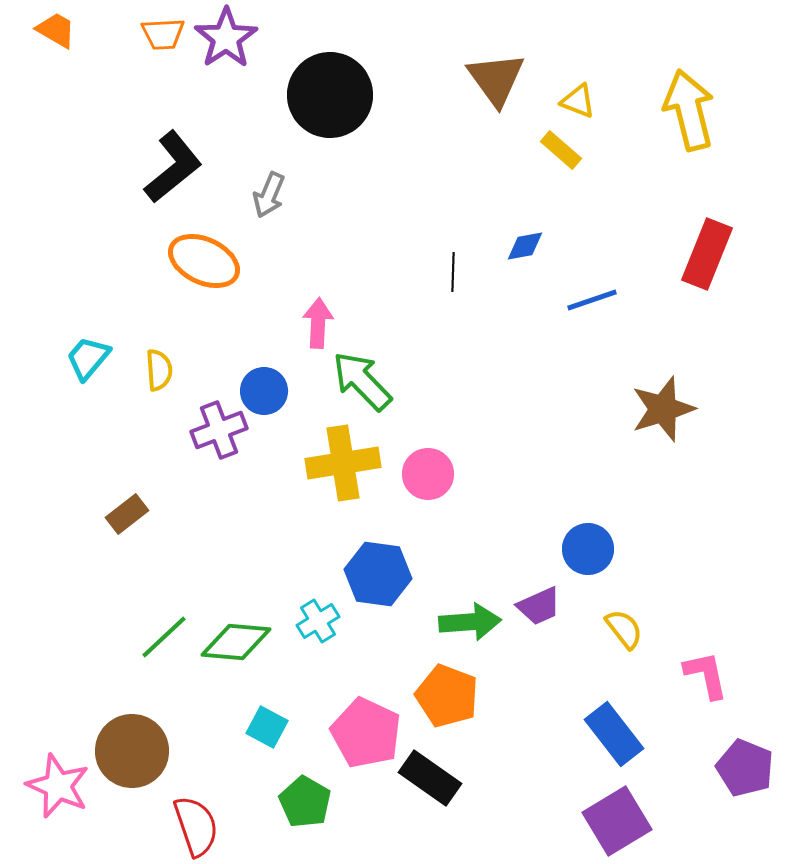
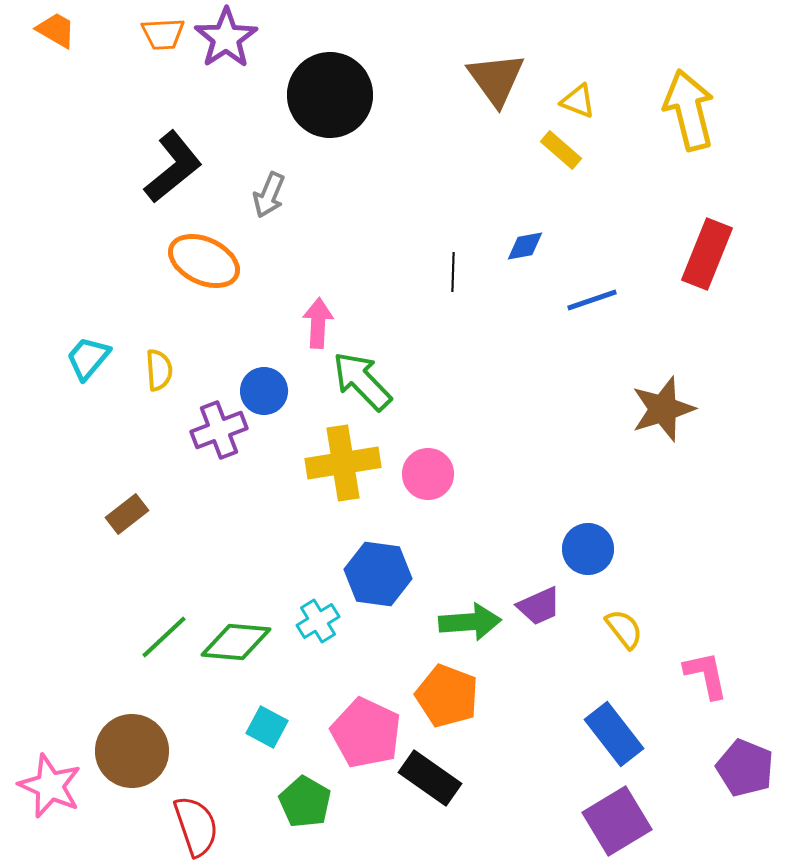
pink star at (58, 786): moved 8 px left
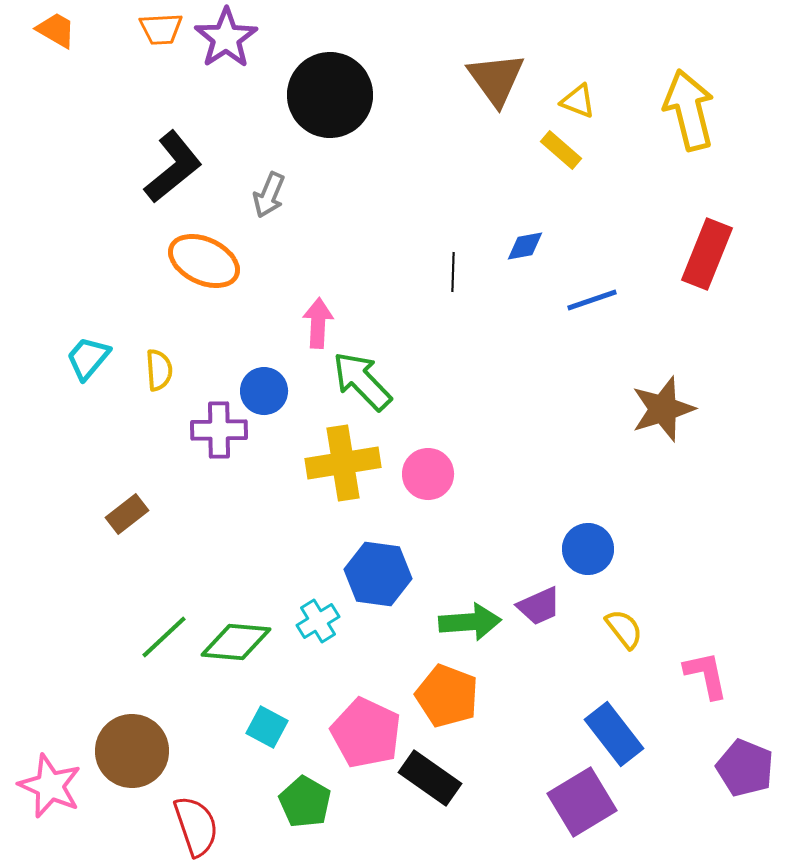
orange trapezoid at (163, 34): moved 2 px left, 5 px up
purple cross at (219, 430): rotated 20 degrees clockwise
purple square at (617, 821): moved 35 px left, 19 px up
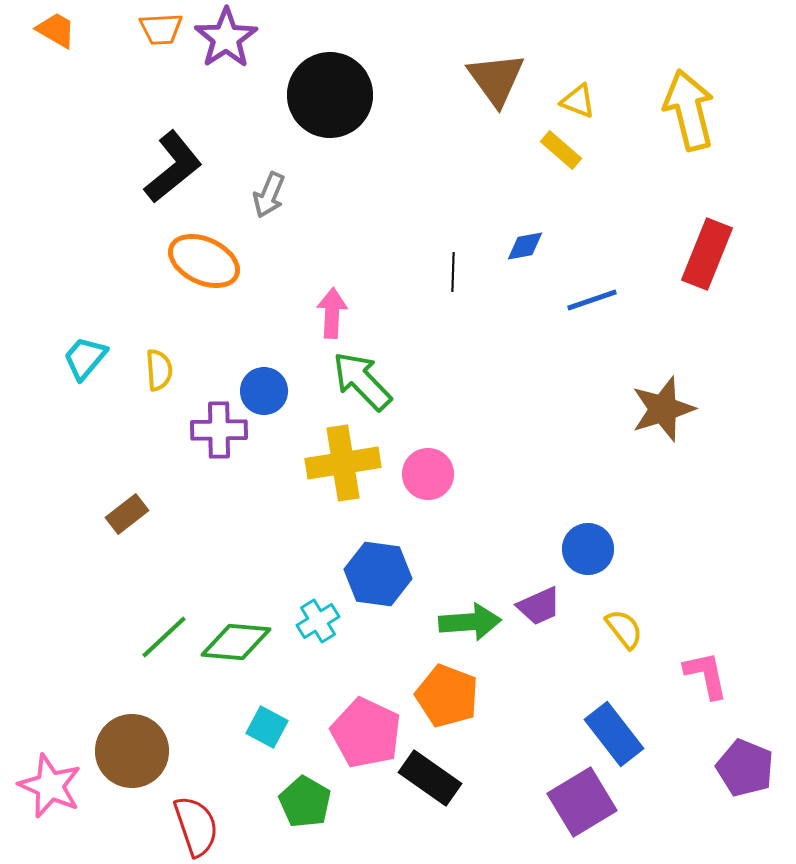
pink arrow at (318, 323): moved 14 px right, 10 px up
cyan trapezoid at (88, 358): moved 3 px left
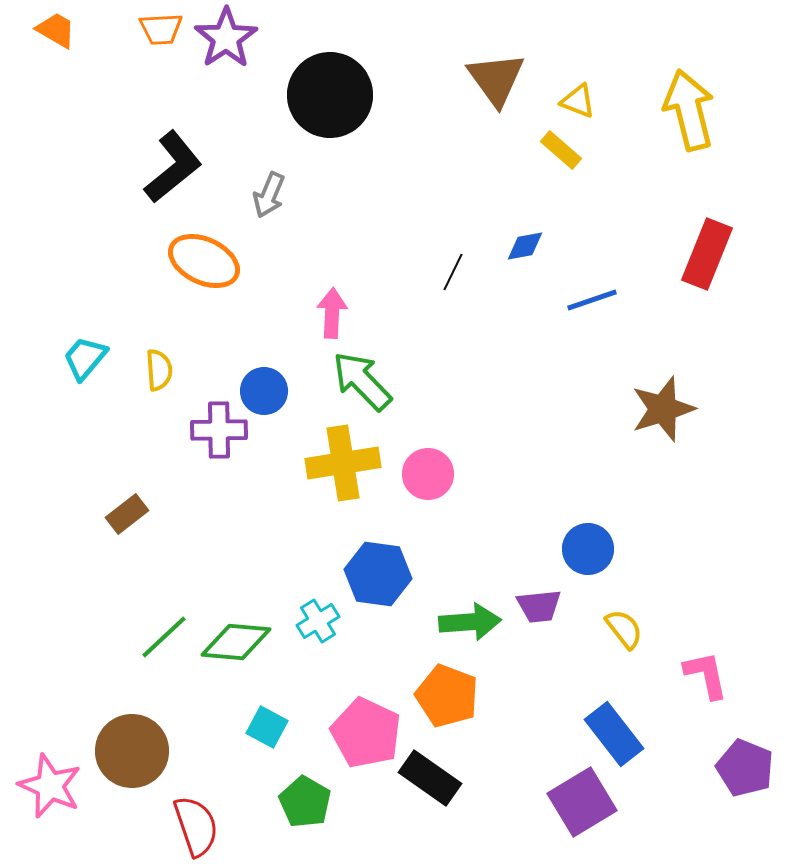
black line at (453, 272): rotated 24 degrees clockwise
purple trapezoid at (539, 606): rotated 18 degrees clockwise
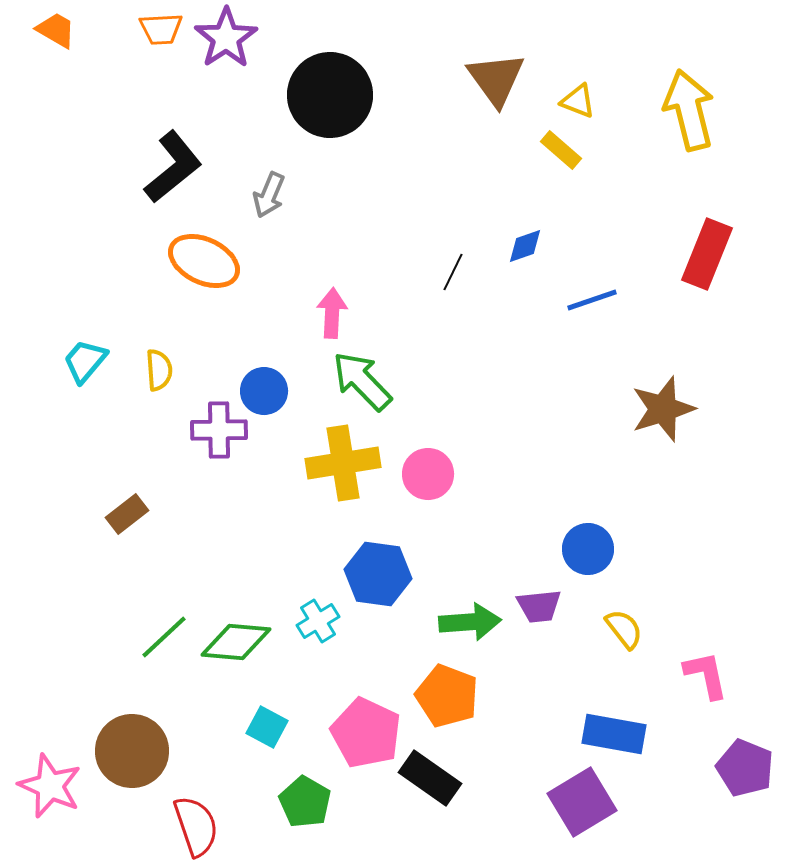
blue diamond at (525, 246): rotated 9 degrees counterclockwise
cyan trapezoid at (85, 358): moved 3 px down
blue rectangle at (614, 734): rotated 42 degrees counterclockwise
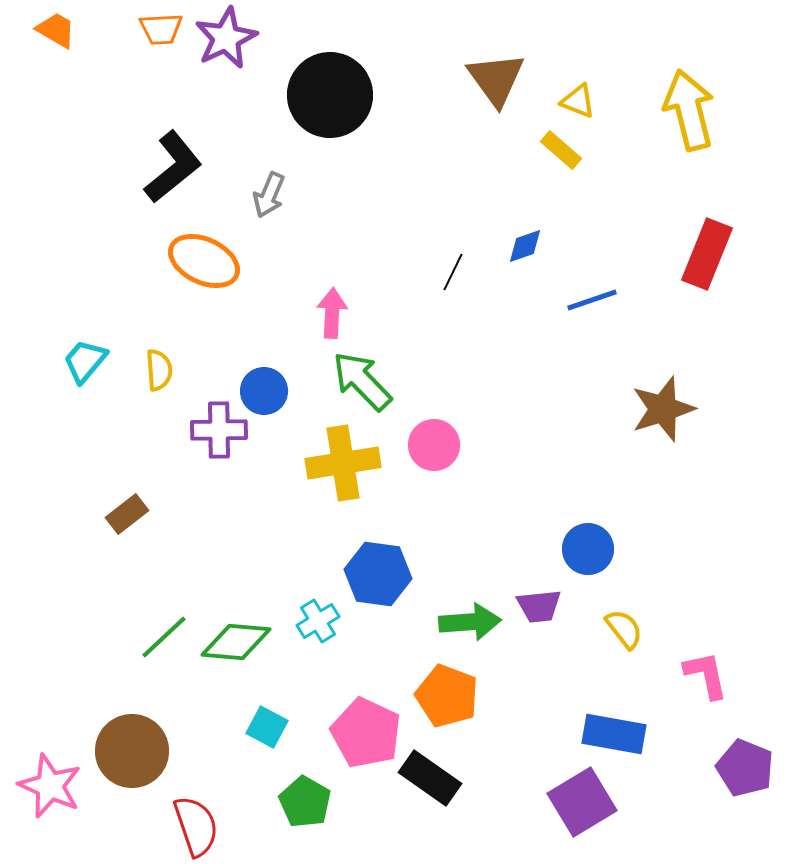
purple star at (226, 38): rotated 8 degrees clockwise
pink circle at (428, 474): moved 6 px right, 29 px up
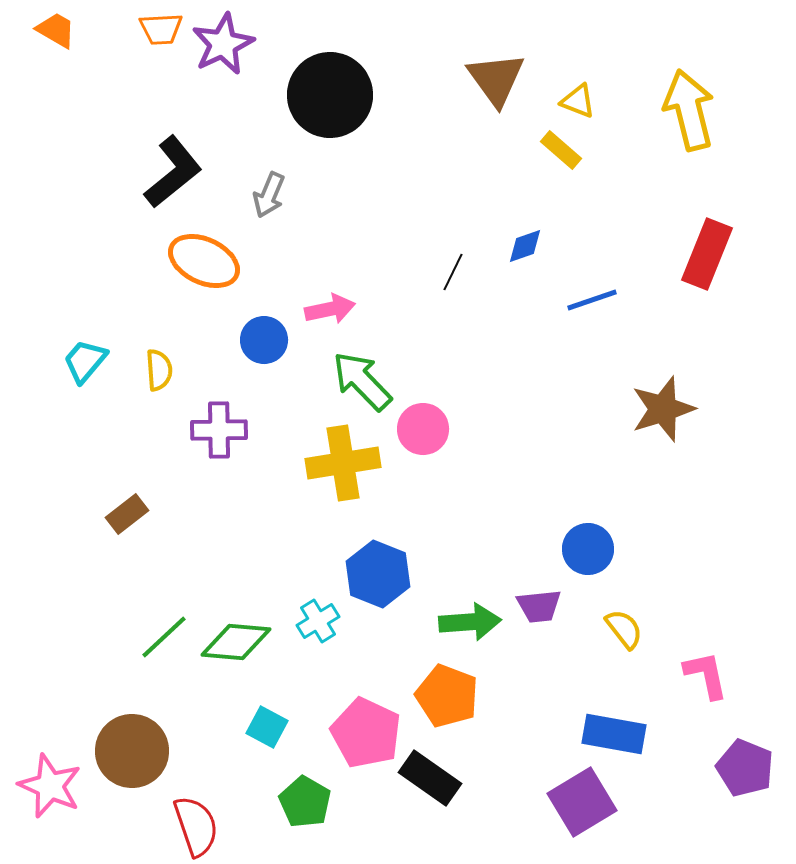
purple star at (226, 38): moved 3 px left, 6 px down
black L-shape at (173, 167): moved 5 px down
pink arrow at (332, 313): moved 2 px left, 4 px up; rotated 75 degrees clockwise
blue circle at (264, 391): moved 51 px up
pink circle at (434, 445): moved 11 px left, 16 px up
blue hexagon at (378, 574): rotated 14 degrees clockwise
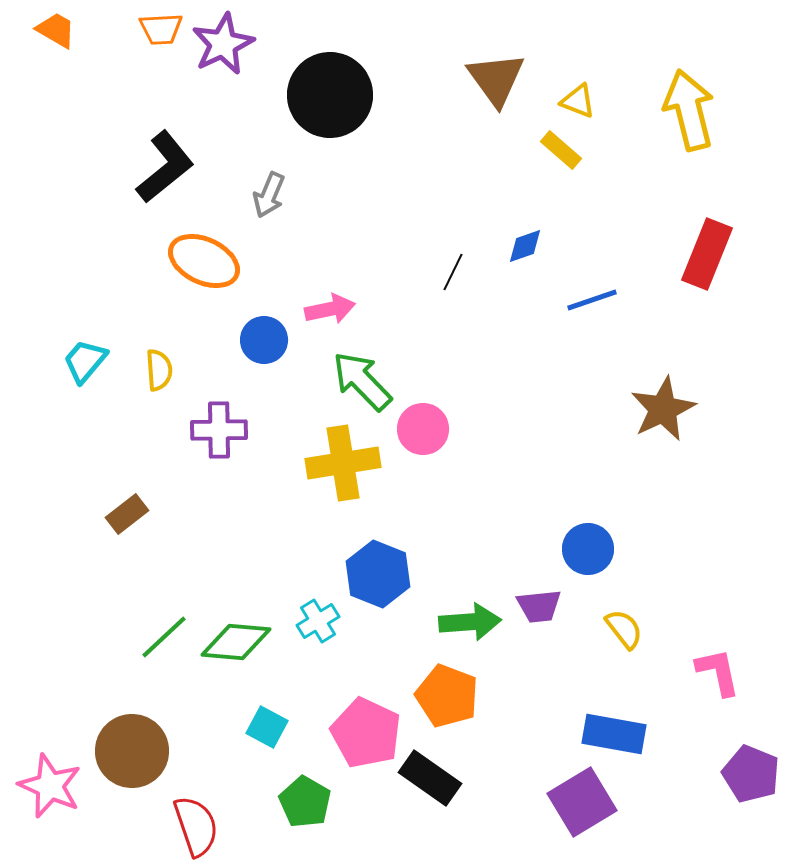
black L-shape at (173, 172): moved 8 px left, 5 px up
brown star at (663, 409): rotated 8 degrees counterclockwise
pink L-shape at (706, 675): moved 12 px right, 3 px up
purple pentagon at (745, 768): moved 6 px right, 6 px down
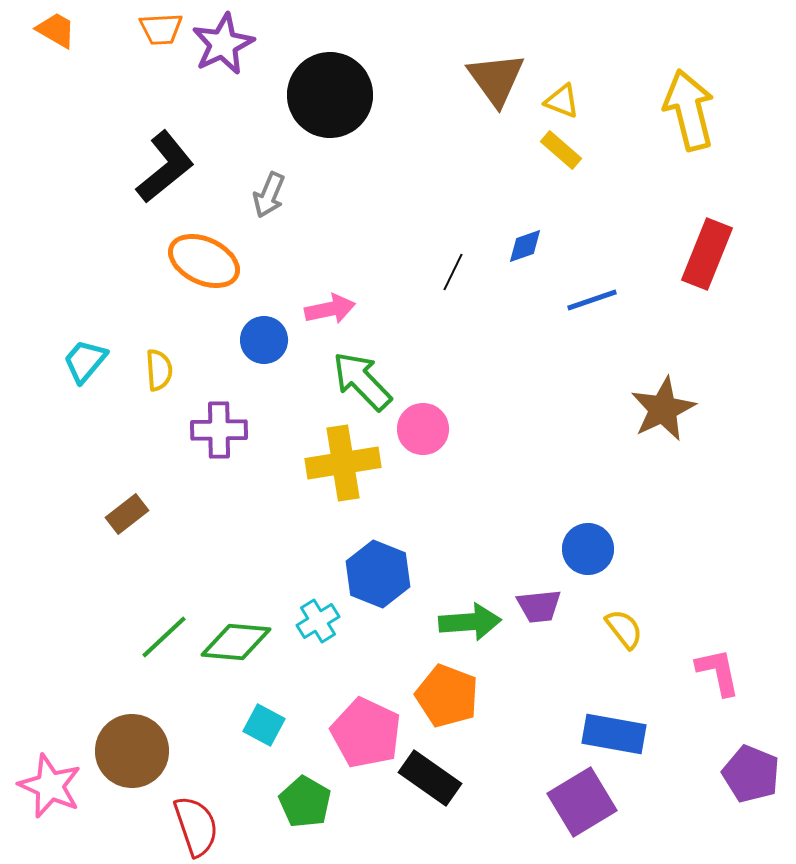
yellow triangle at (578, 101): moved 16 px left
cyan square at (267, 727): moved 3 px left, 2 px up
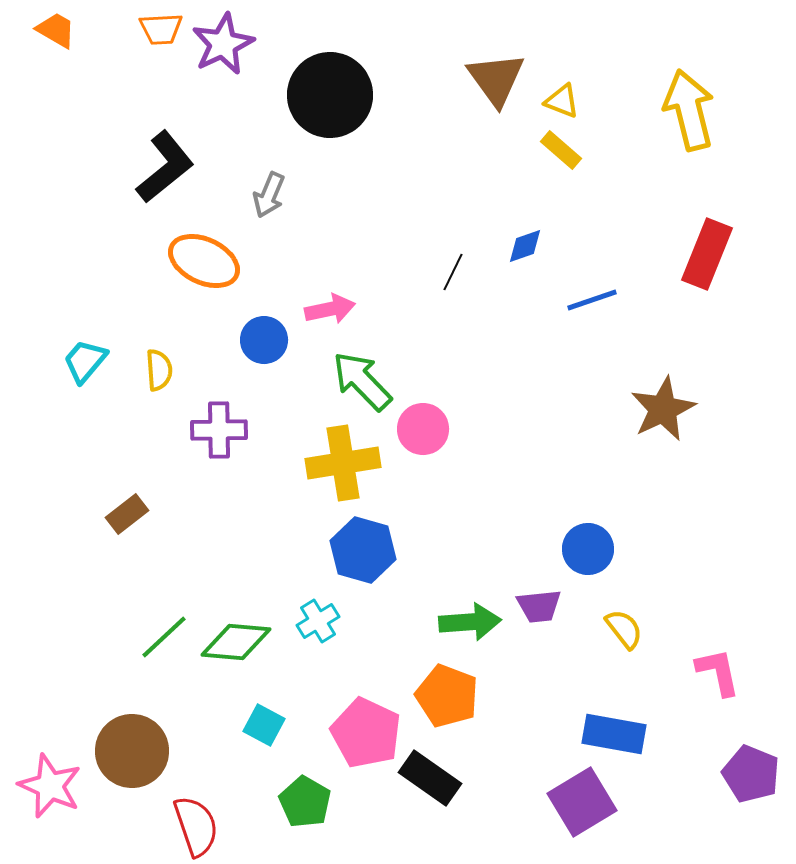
blue hexagon at (378, 574): moved 15 px left, 24 px up; rotated 6 degrees counterclockwise
